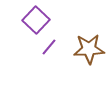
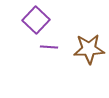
purple line: rotated 54 degrees clockwise
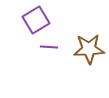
purple square: rotated 16 degrees clockwise
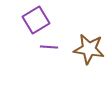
brown star: rotated 12 degrees clockwise
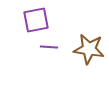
purple square: rotated 20 degrees clockwise
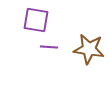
purple square: rotated 20 degrees clockwise
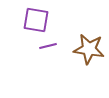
purple line: moved 1 px left, 1 px up; rotated 18 degrees counterclockwise
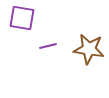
purple square: moved 14 px left, 2 px up
